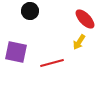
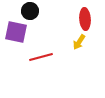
red ellipse: rotated 40 degrees clockwise
purple square: moved 20 px up
red line: moved 11 px left, 6 px up
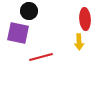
black circle: moved 1 px left
purple square: moved 2 px right, 1 px down
yellow arrow: rotated 35 degrees counterclockwise
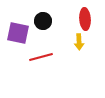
black circle: moved 14 px right, 10 px down
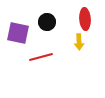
black circle: moved 4 px right, 1 px down
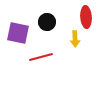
red ellipse: moved 1 px right, 2 px up
yellow arrow: moved 4 px left, 3 px up
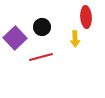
black circle: moved 5 px left, 5 px down
purple square: moved 3 px left, 5 px down; rotated 35 degrees clockwise
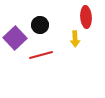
black circle: moved 2 px left, 2 px up
red line: moved 2 px up
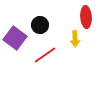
purple square: rotated 10 degrees counterclockwise
red line: moved 4 px right; rotated 20 degrees counterclockwise
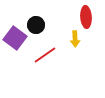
black circle: moved 4 px left
